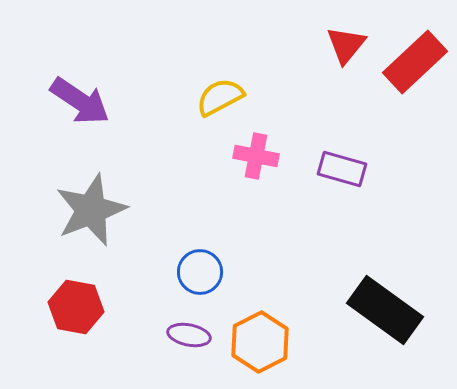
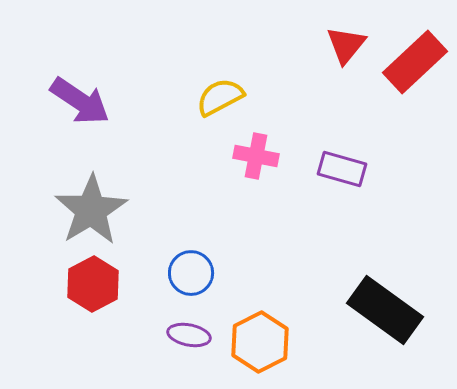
gray star: rotated 10 degrees counterclockwise
blue circle: moved 9 px left, 1 px down
red hexagon: moved 17 px right, 23 px up; rotated 22 degrees clockwise
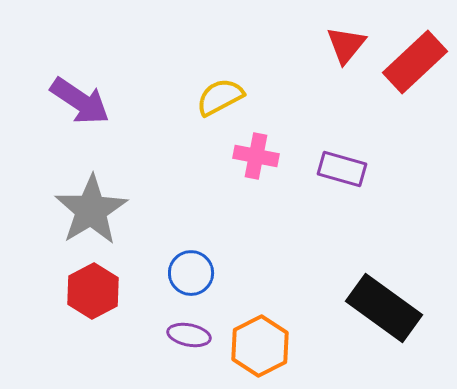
red hexagon: moved 7 px down
black rectangle: moved 1 px left, 2 px up
orange hexagon: moved 4 px down
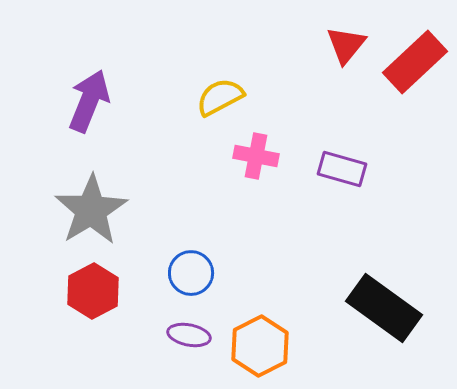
purple arrow: moved 9 px right; rotated 102 degrees counterclockwise
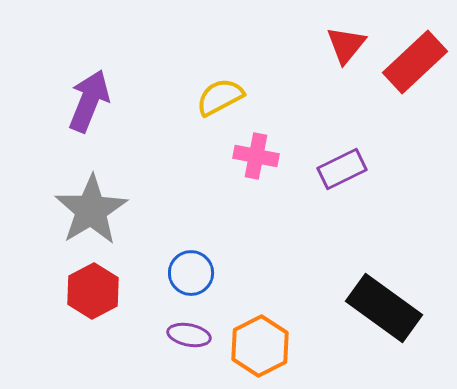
purple rectangle: rotated 42 degrees counterclockwise
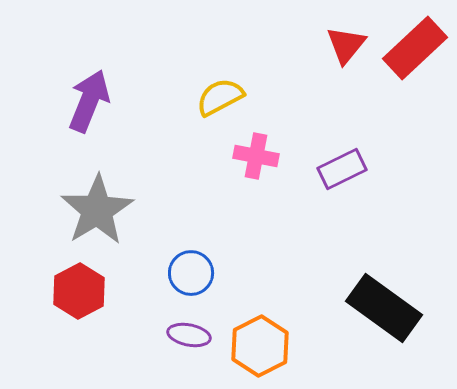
red rectangle: moved 14 px up
gray star: moved 6 px right
red hexagon: moved 14 px left
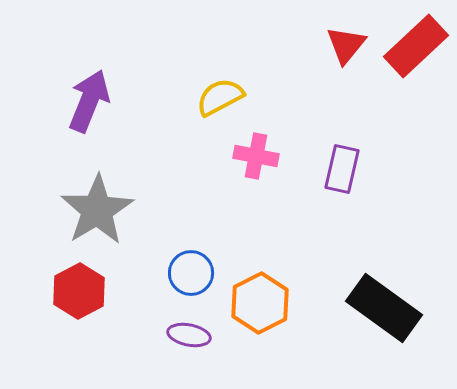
red rectangle: moved 1 px right, 2 px up
purple rectangle: rotated 51 degrees counterclockwise
orange hexagon: moved 43 px up
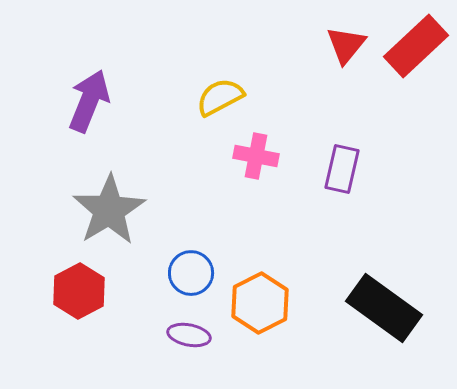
gray star: moved 12 px right
